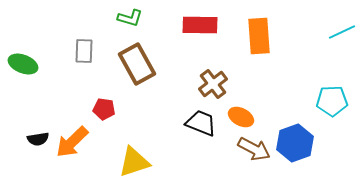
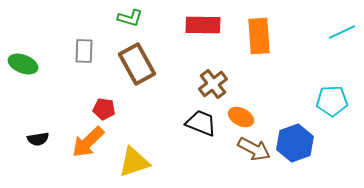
red rectangle: moved 3 px right
orange arrow: moved 16 px right
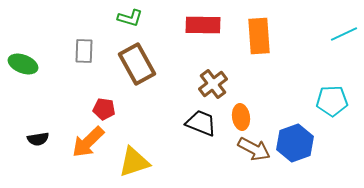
cyan line: moved 2 px right, 2 px down
orange ellipse: rotated 55 degrees clockwise
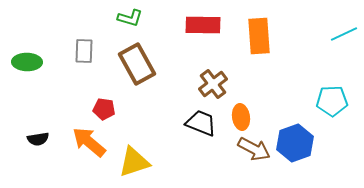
green ellipse: moved 4 px right, 2 px up; rotated 20 degrees counterclockwise
orange arrow: moved 1 px right; rotated 84 degrees clockwise
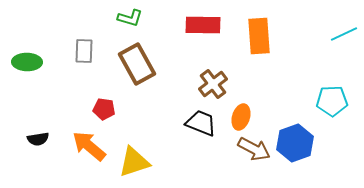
orange ellipse: rotated 25 degrees clockwise
orange arrow: moved 4 px down
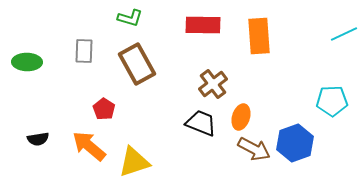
red pentagon: rotated 25 degrees clockwise
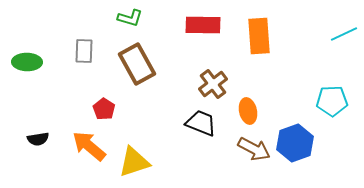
orange ellipse: moved 7 px right, 6 px up; rotated 30 degrees counterclockwise
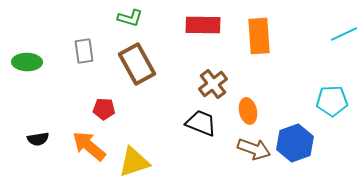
gray rectangle: rotated 10 degrees counterclockwise
red pentagon: rotated 30 degrees counterclockwise
brown arrow: rotated 8 degrees counterclockwise
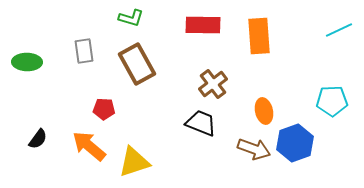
green L-shape: moved 1 px right
cyan line: moved 5 px left, 4 px up
orange ellipse: moved 16 px right
black semicircle: rotated 45 degrees counterclockwise
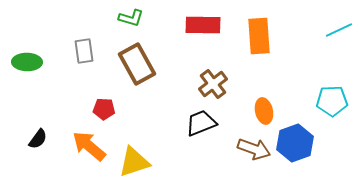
black trapezoid: rotated 44 degrees counterclockwise
